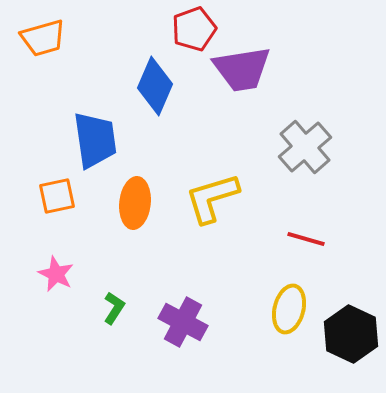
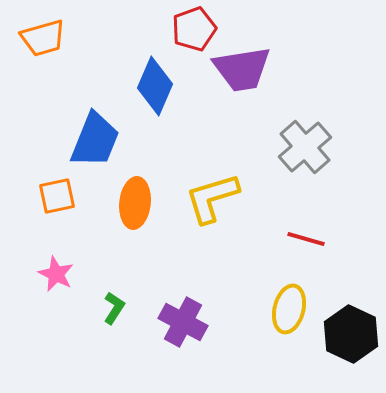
blue trapezoid: rotated 30 degrees clockwise
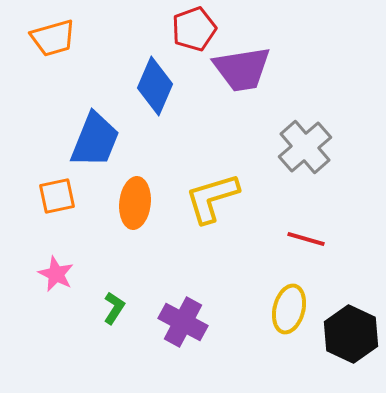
orange trapezoid: moved 10 px right
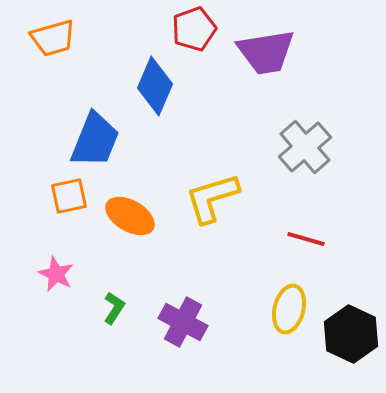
purple trapezoid: moved 24 px right, 17 px up
orange square: moved 12 px right
orange ellipse: moved 5 px left, 13 px down; rotated 66 degrees counterclockwise
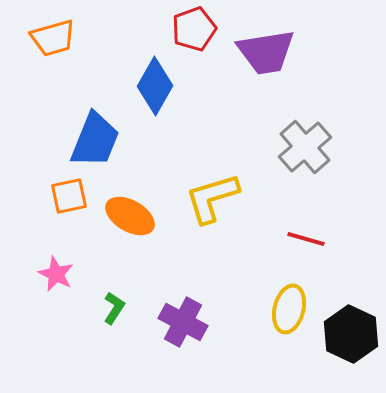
blue diamond: rotated 6 degrees clockwise
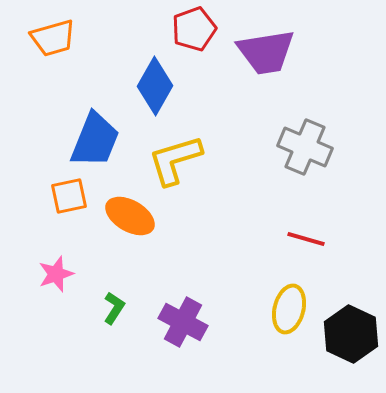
gray cross: rotated 26 degrees counterclockwise
yellow L-shape: moved 37 px left, 38 px up
pink star: rotated 27 degrees clockwise
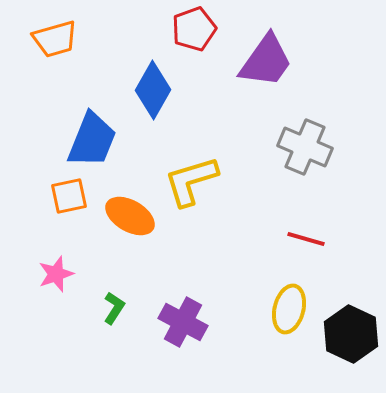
orange trapezoid: moved 2 px right, 1 px down
purple trapezoid: moved 9 px down; rotated 46 degrees counterclockwise
blue diamond: moved 2 px left, 4 px down
blue trapezoid: moved 3 px left
yellow L-shape: moved 16 px right, 21 px down
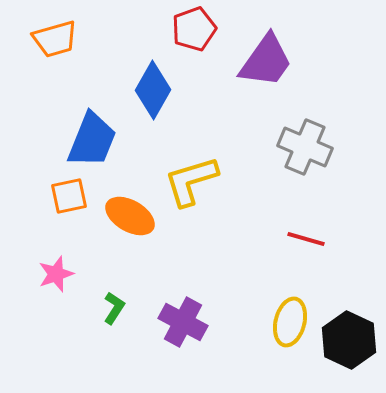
yellow ellipse: moved 1 px right, 13 px down
black hexagon: moved 2 px left, 6 px down
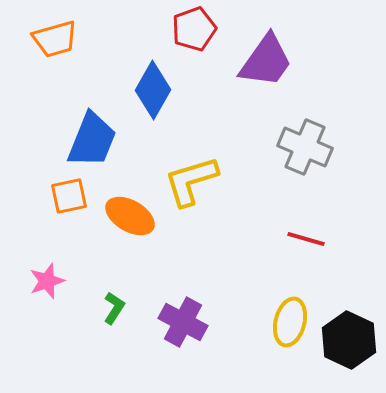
pink star: moved 9 px left, 7 px down
